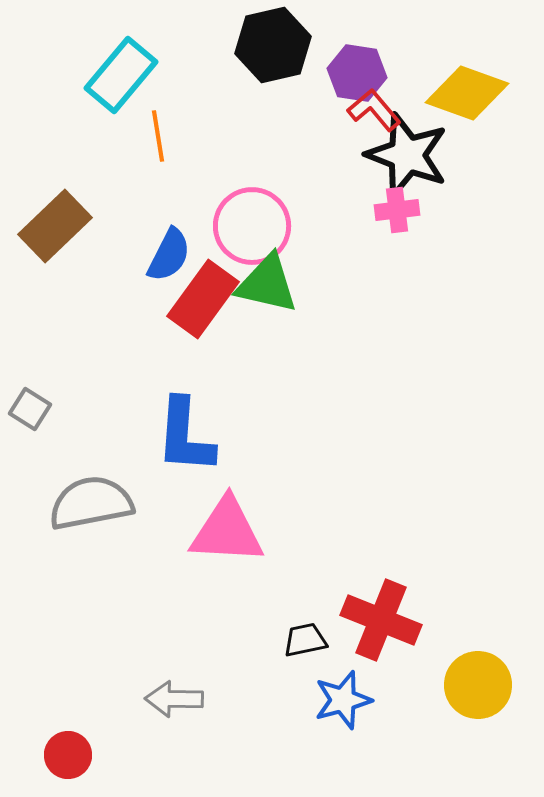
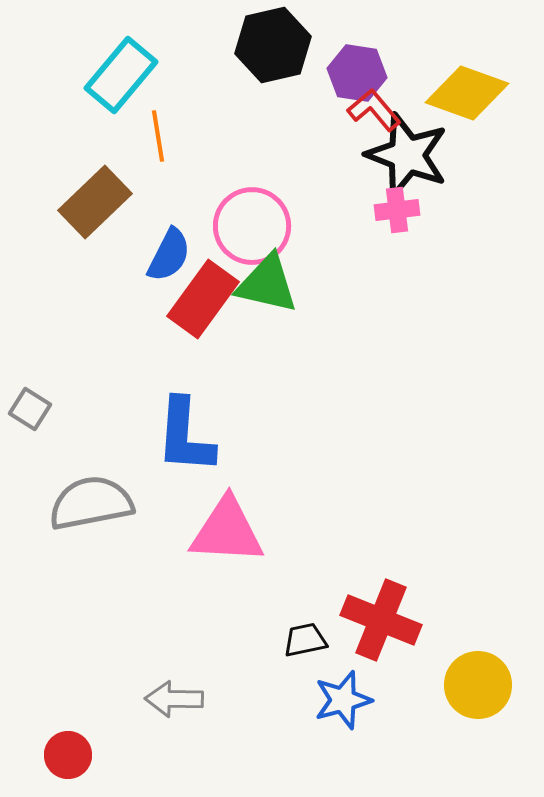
brown rectangle: moved 40 px right, 24 px up
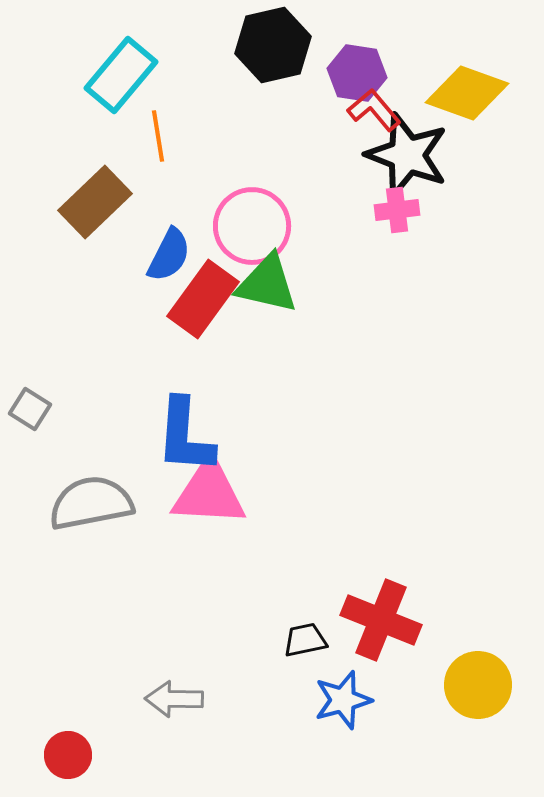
pink triangle: moved 18 px left, 38 px up
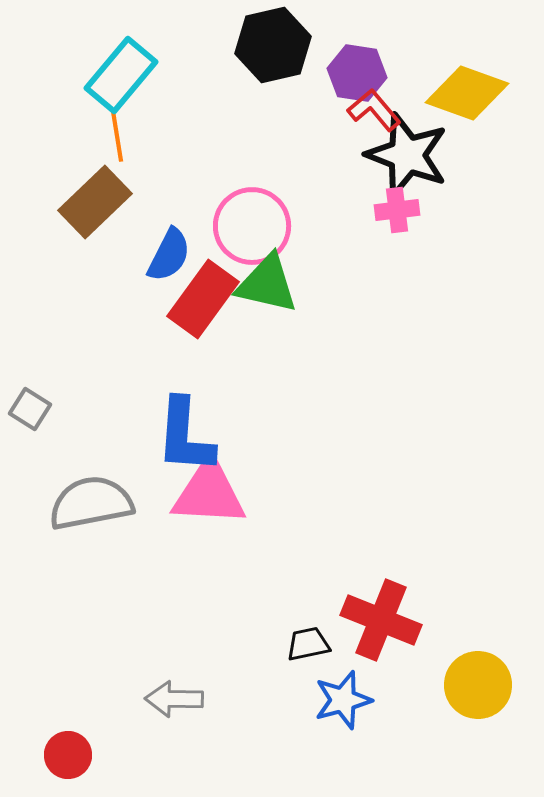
orange line: moved 41 px left
black trapezoid: moved 3 px right, 4 px down
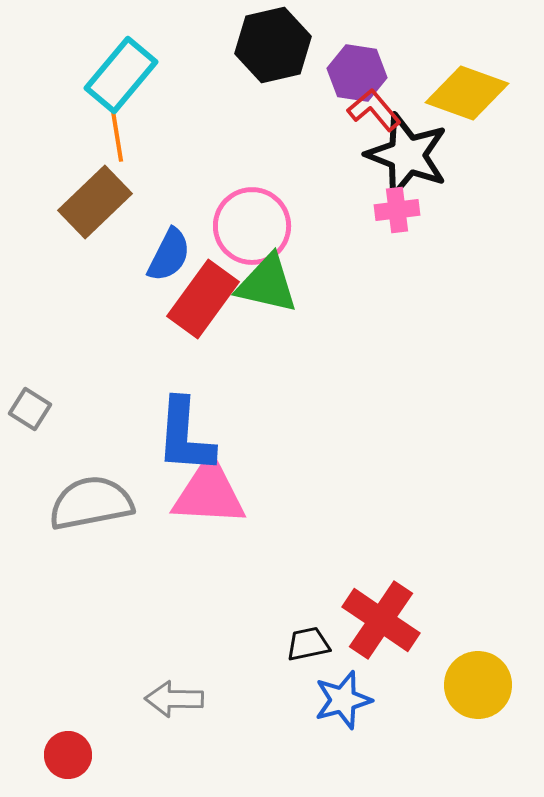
red cross: rotated 12 degrees clockwise
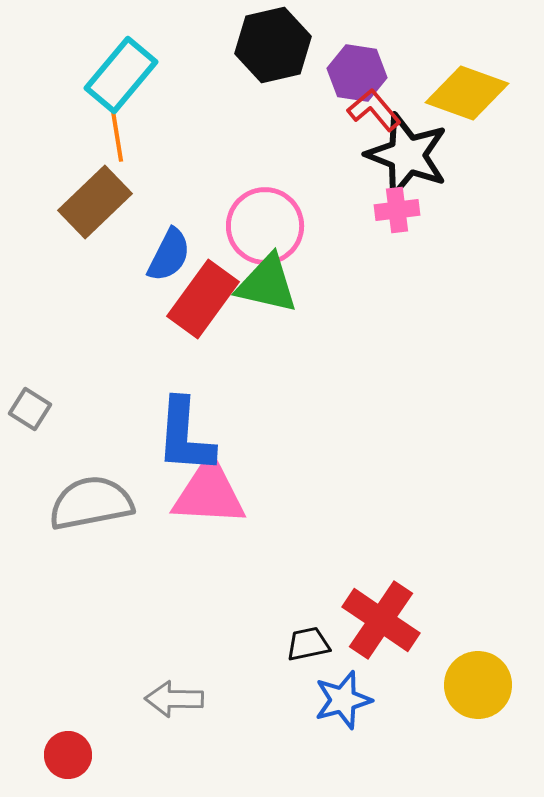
pink circle: moved 13 px right
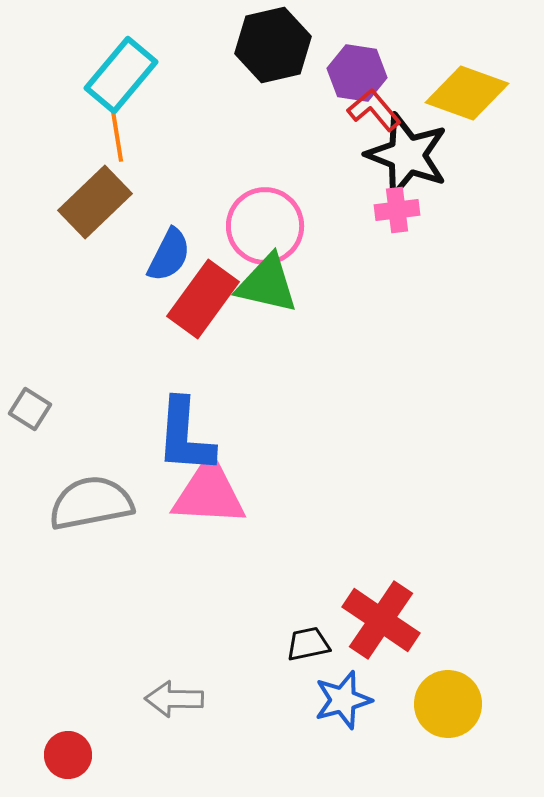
yellow circle: moved 30 px left, 19 px down
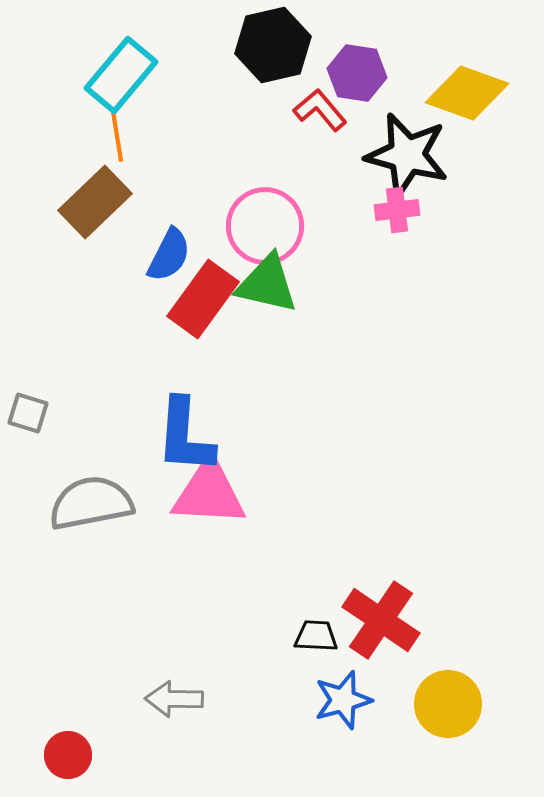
red L-shape: moved 54 px left
black star: rotated 6 degrees counterclockwise
gray square: moved 2 px left, 4 px down; rotated 15 degrees counterclockwise
black trapezoid: moved 8 px right, 8 px up; rotated 15 degrees clockwise
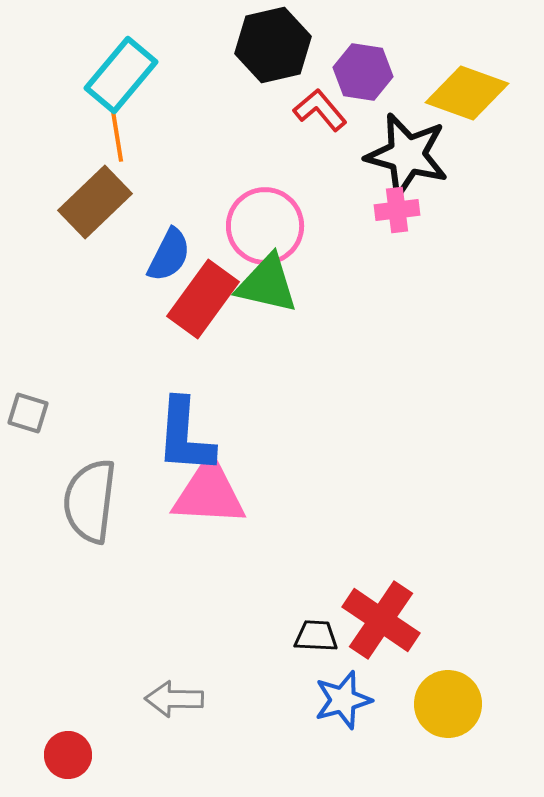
purple hexagon: moved 6 px right, 1 px up
gray semicircle: moved 1 px left, 2 px up; rotated 72 degrees counterclockwise
